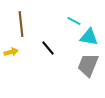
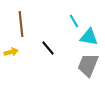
cyan line: rotated 32 degrees clockwise
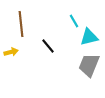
cyan triangle: rotated 24 degrees counterclockwise
black line: moved 2 px up
gray trapezoid: moved 1 px right
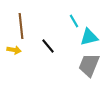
brown line: moved 2 px down
yellow arrow: moved 3 px right, 2 px up; rotated 24 degrees clockwise
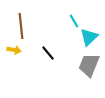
cyan triangle: rotated 30 degrees counterclockwise
black line: moved 7 px down
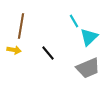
brown line: rotated 15 degrees clockwise
gray trapezoid: moved 1 px left, 3 px down; rotated 135 degrees counterclockwise
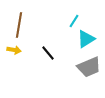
cyan line: rotated 64 degrees clockwise
brown line: moved 2 px left, 1 px up
cyan triangle: moved 3 px left, 2 px down; rotated 12 degrees clockwise
gray trapezoid: moved 1 px right, 1 px up
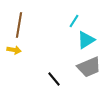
cyan triangle: moved 1 px down
black line: moved 6 px right, 26 px down
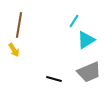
yellow arrow: rotated 48 degrees clockwise
gray trapezoid: moved 5 px down
black line: rotated 35 degrees counterclockwise
